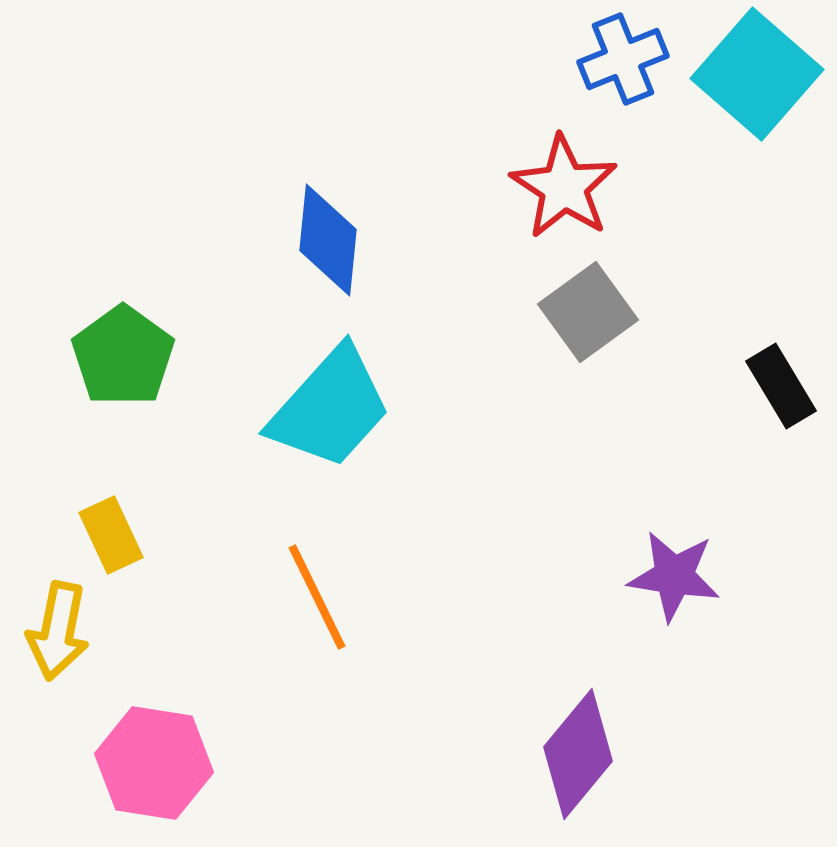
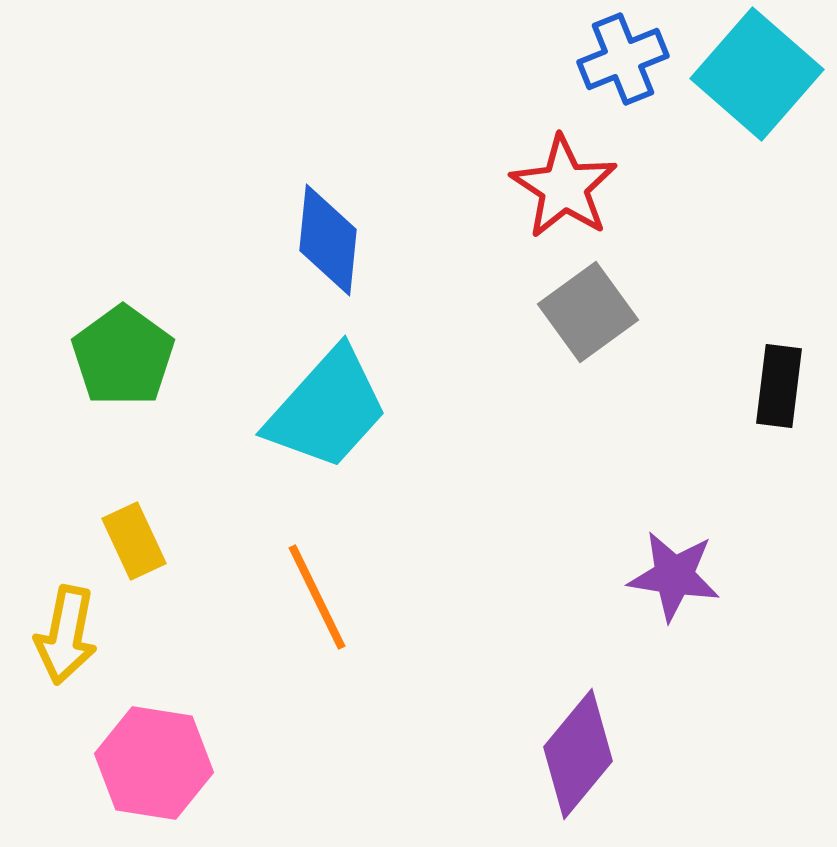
black rectangle: moved 2 px left; rotated 38 degrees clockwise
cyan trapezoid: moved 3 px left, 1 px down
yellow rectangle: moved 23 px right, 6 px down
yellow arrow: moved 8 px right, 4 px down
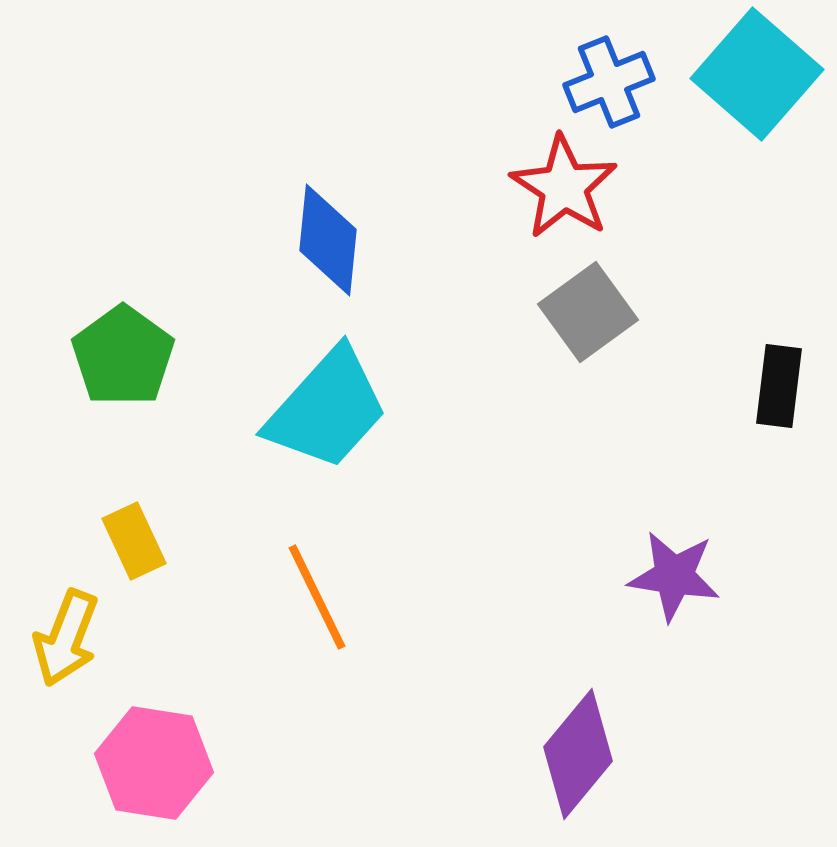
blue cross: moved 14 px left, 23 px down
yellow arrow: moved 3 px down; rotated 10 degrees clockwise
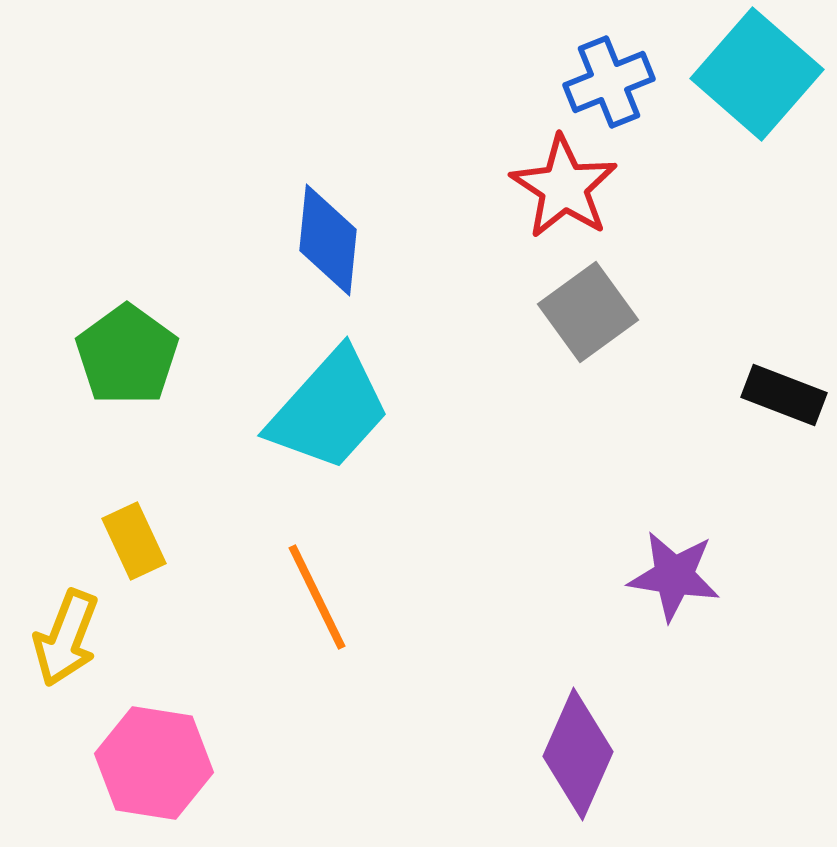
green pentagon: moved 4 px right, 1 px up
black rectangle: moved 5 px right, 9 px down; rotated 76 degrees counterclockwise
cyan trapezoid: moved 2 px right, 1 px down
purple diamond: rotated 16 degrees counterclockwise
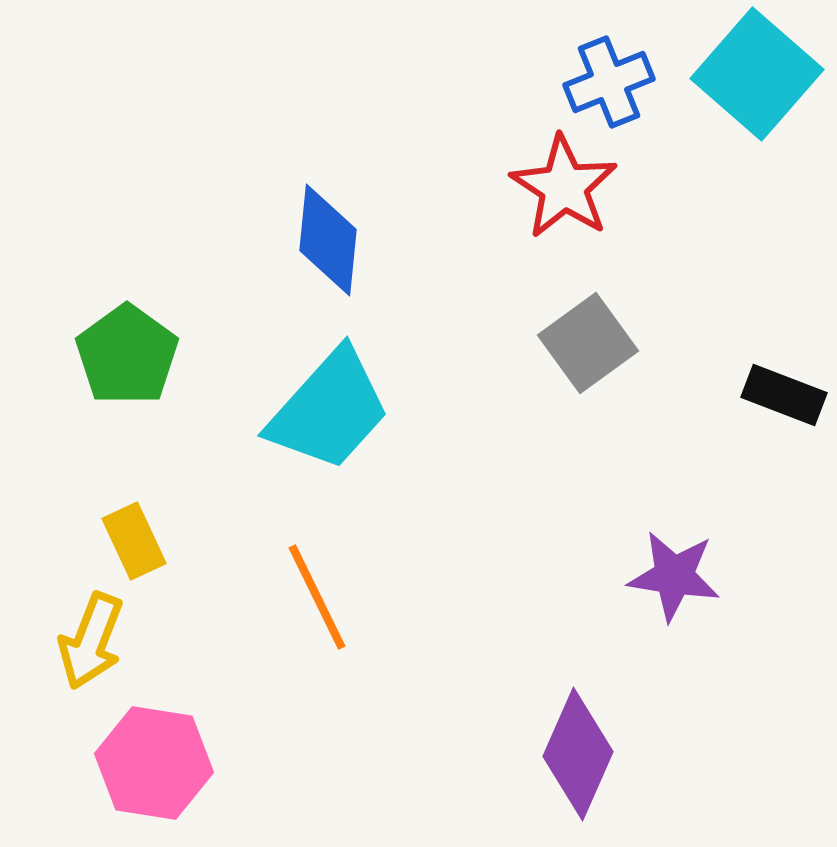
gray square: moved 31 px down
yellow arrow: moved 25 px right, 3 px down
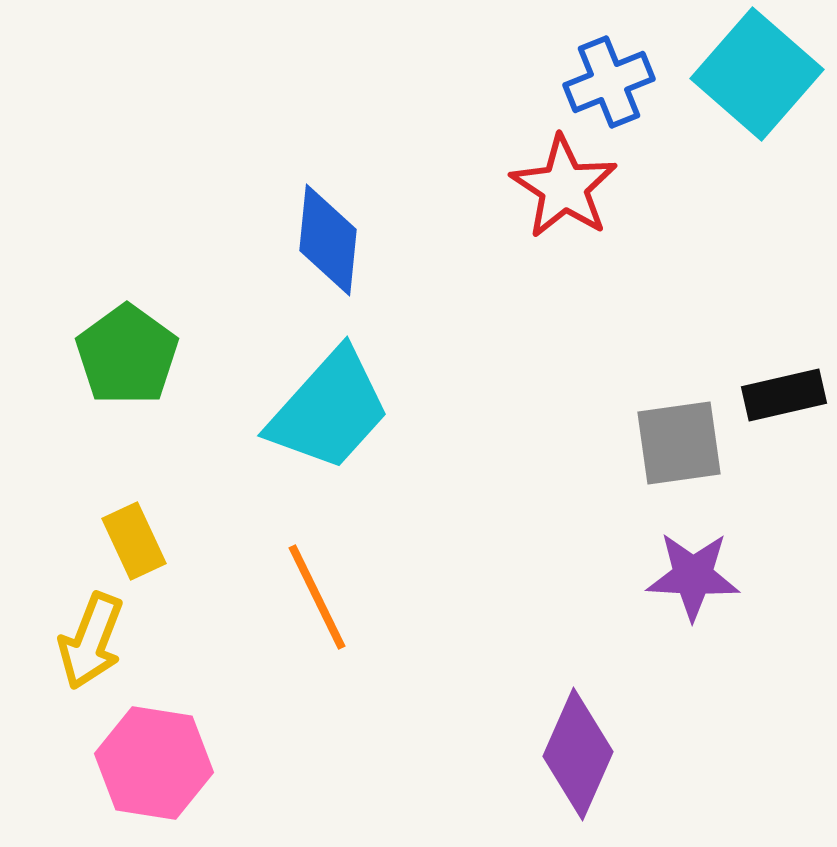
gray square: moved 91 px right, 100 px down; rotated 28 degrees clockwise
black rectangle: rotated 34 degrees counterclockwise
purple star: moved 19 px right; rotated 6 degrees counterclockwise
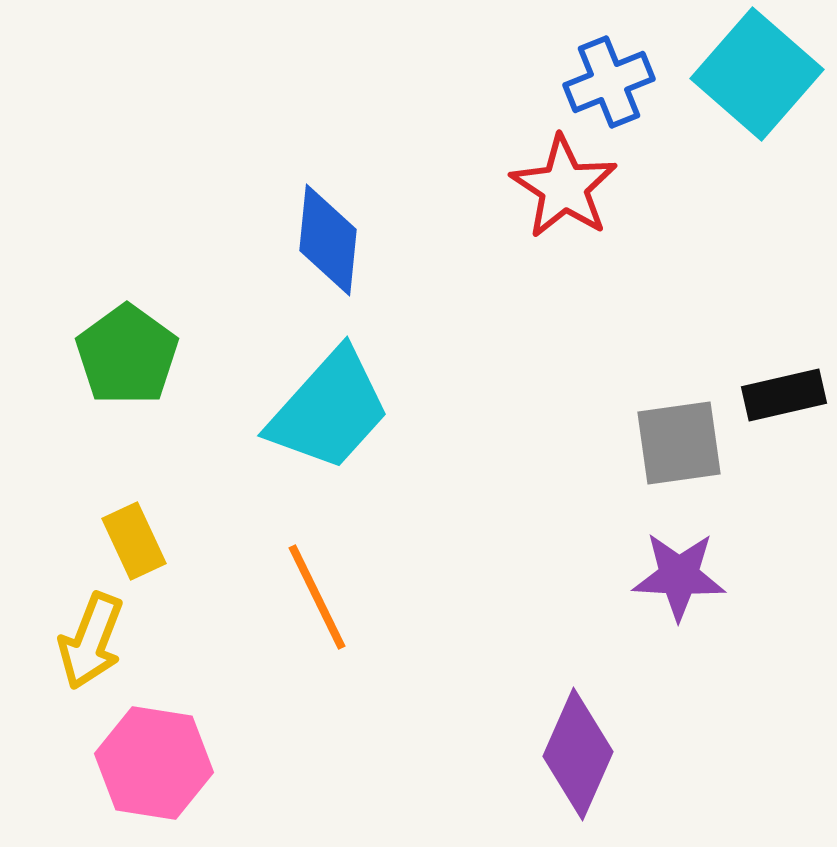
purple star: moved 14 px left
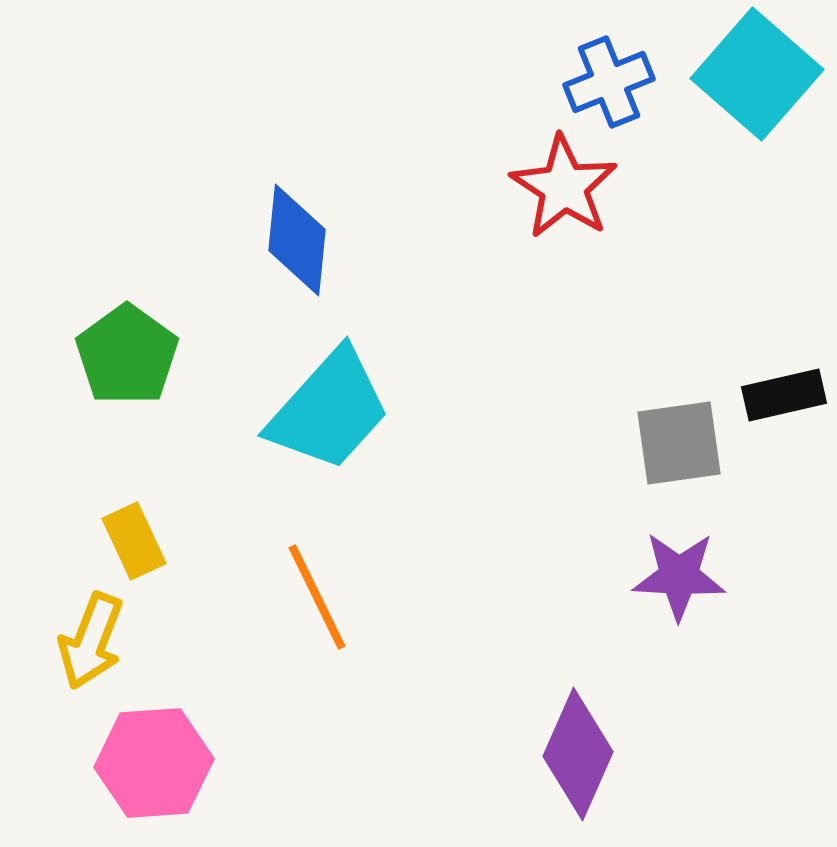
blue diamond: moved 31 px left
pink hexagon: rotated 13 degrees counterclockwise
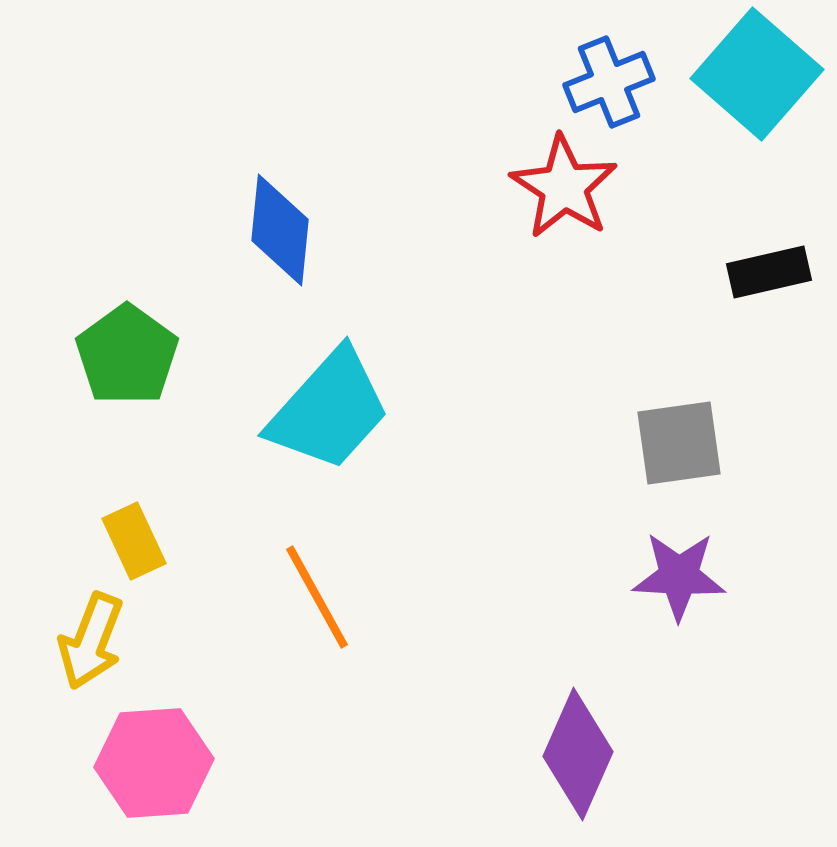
blue diamond: moved 17 px left, 10 px up
black rectangle: moved 15 px left, 123 px up
orange line: rotated 3 degrees counterclockwise
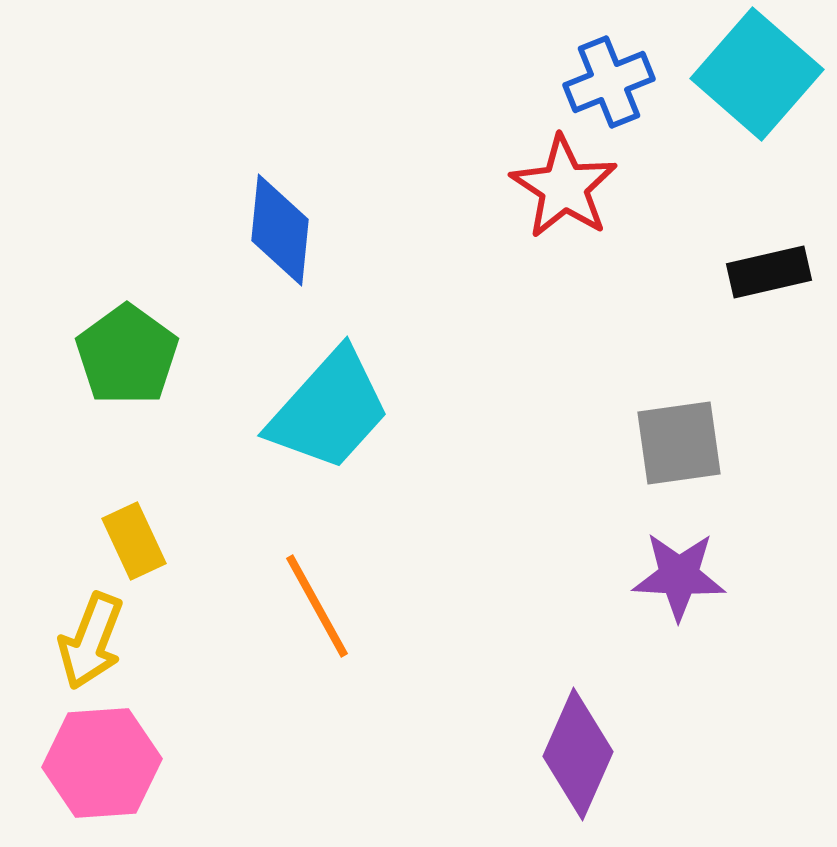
orange line: moved 9 px down
pink hexagon: moved 52 px left
